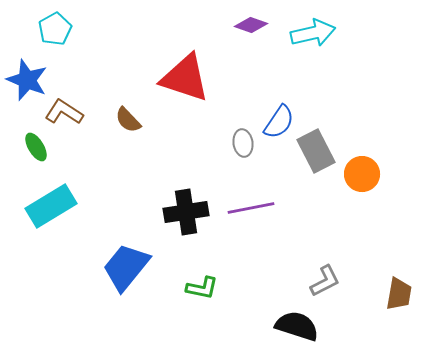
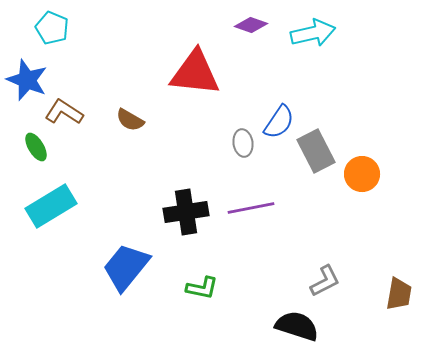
cyan pentagon: moved 3 px left, 1 px up; rotated 20 degrees counterclockwise
red triangle: moved 10 px right, 5 px up; rotated 12 degrees counterclockwise
brown semicircle: moved 2 px right; rotated 16 degrees counterclockwise
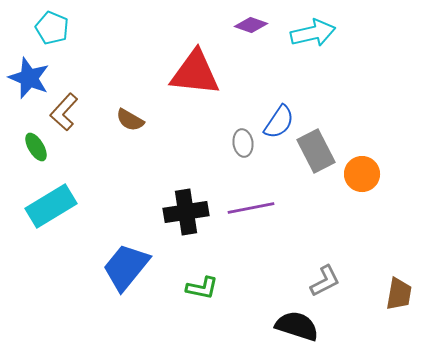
blue star: moved 2 px right, 2 px up
brown L-shape: rotated 81 degrees counterclockwise
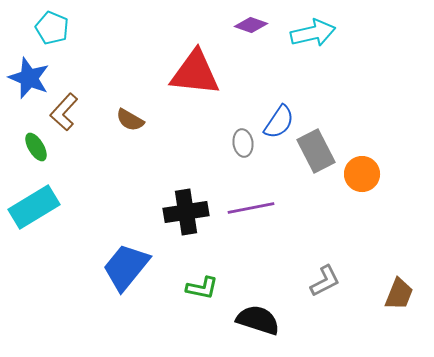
cyan rectangle: moved 17 px left, 1 px down
brown trapezoid: rotated 12 degrees clockwise
black semicircle: moved 39 px left, 6 px up
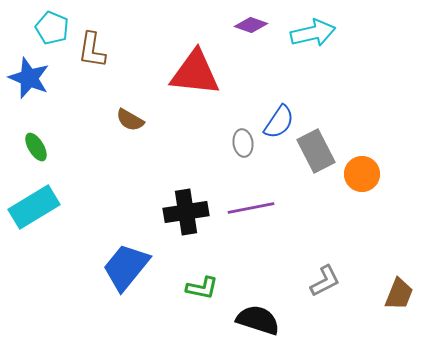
brown L-shape: moved 28 px right, 62 px up; rotated 33 degrees counterclockwise
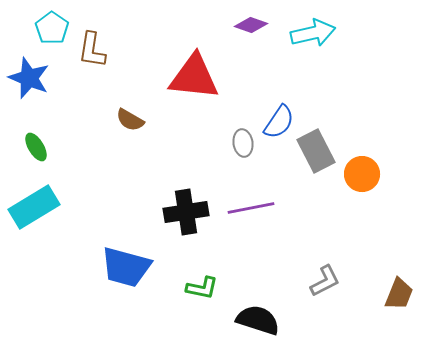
cyan pentagon: rotated 12 degrees clockwise
red triangle: moved 1 px left, 4 px down
blue trapezoid: rotated 114 degrees counterclockwise
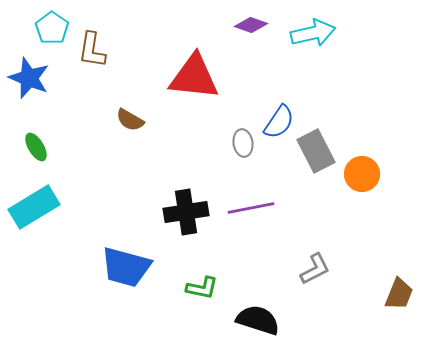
gray L-shape: moved 10 px left, 12 px up
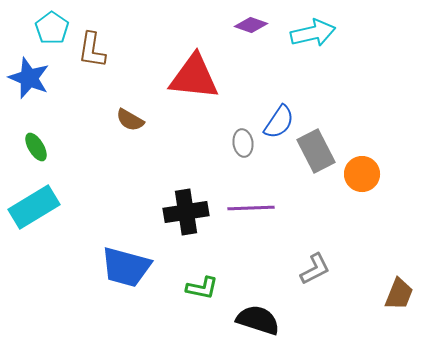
purple line: rotated 9 degrees clockwise
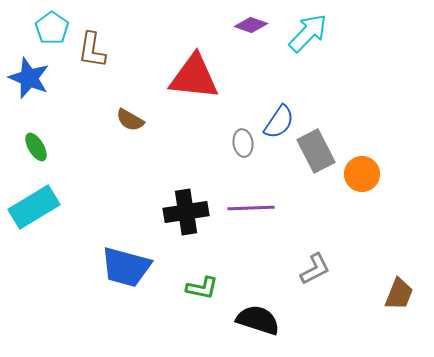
cyan arrow: moved 5 px left; rotated 33 degrees counterclockwise
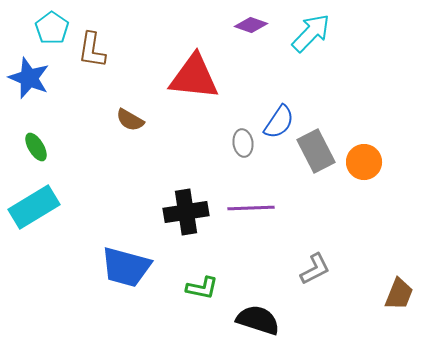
cyan arrow: moved 3 px right
orange circle: moved 2 px right, 12 px up
